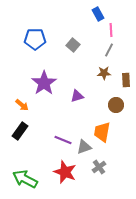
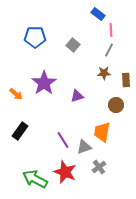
blue rectangle: rotated 24 degrees counterclockwise
blue pentagon: moved 2 px up
orange arrow: moved 6 px left, 11 px up
purple line: rotated 36 degrees clockwise
green arrow: moved 10 px right
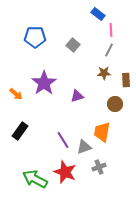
brown circle: moved 1 px left, 1 px up
gray cross: rotated 16 degrees clockwise
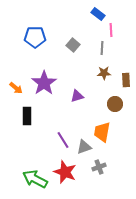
gray line: moved 7 px left, 2 px up; rotated 24 degrees counterclockwise
orange arrow: moved 6 px up
black rectangle: moved 7 px right, 15 px up; rotated 36 degrees counterclockwise
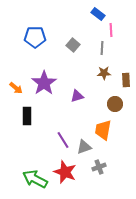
orange trapezoid: moved 1 px right, 2 px up
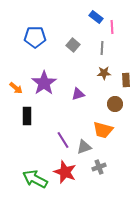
blue rectangle: moved 2 px left, 3 px down
pink line: moved 1 px right, 3 px up
purple triangle: moved 1 px right, 2 px up
orange trapezoid: rotated 85 degrees counterclockwise
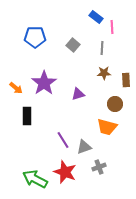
orange trapezoid: moved 4 px right, 3 px up
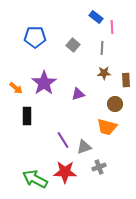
red star: rotated 20 degrees counterclockwise
